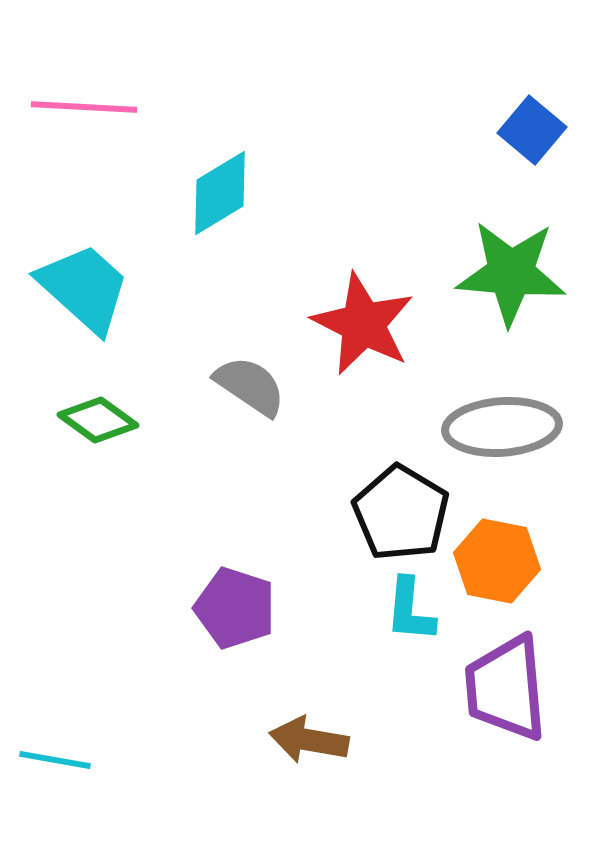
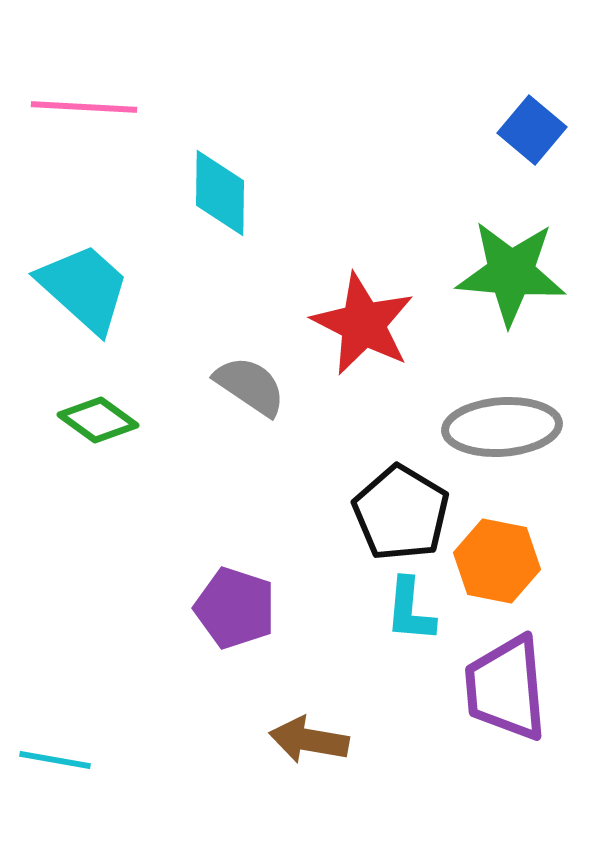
cyan diamond: rotated 58 degrees counterclockwise
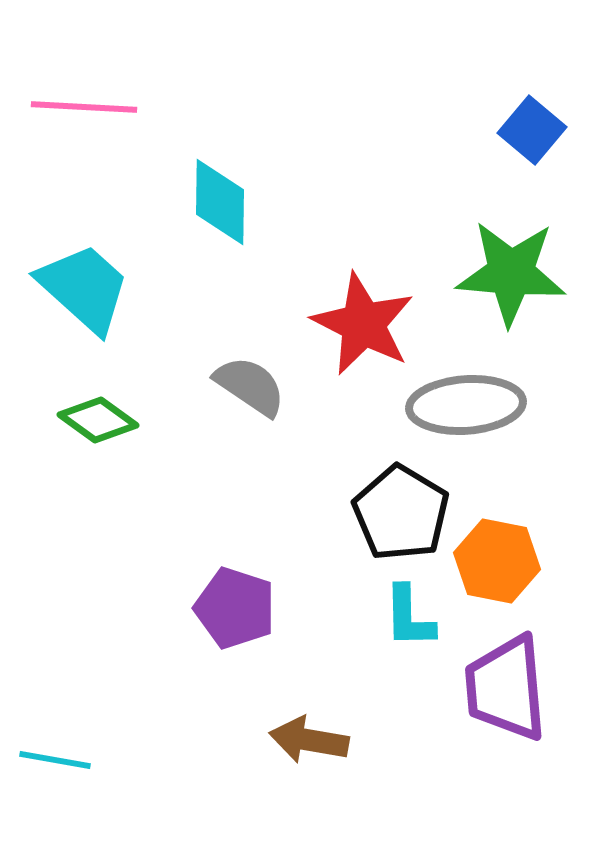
cyan diamond: moved 9 px down
gray ellipse: moved 36 px left, 22 px up
cyan L-shape: moved 1 px left, 7 px down; rotated 6 degrees counterclockwise
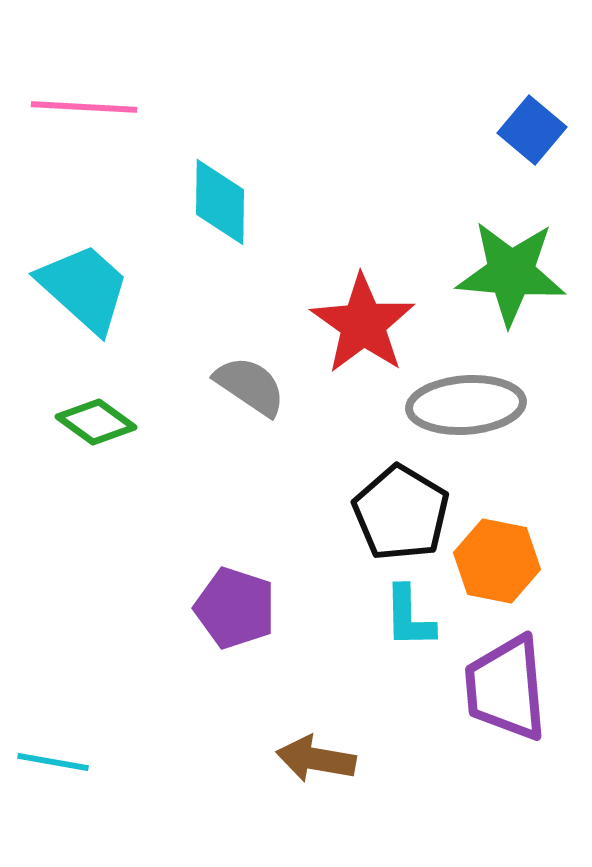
red star: rotated 8 degrees clockwise
green diamond: moved 2 px left, 2 px down
brown arrow: moved 7 px right, 19 px down
cyan line: moved 2 px left, 2 px down
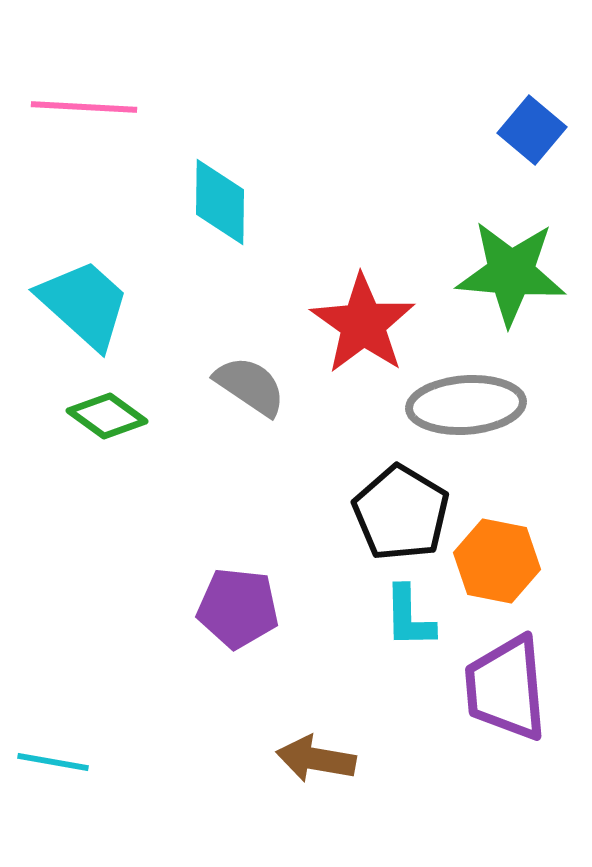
cyan trapezoid: moved 16 px down
green diamond: moved 11 px right, 6 px up
purple pentagon: moved 3 px right; rotated 12 degrees counterclockwise
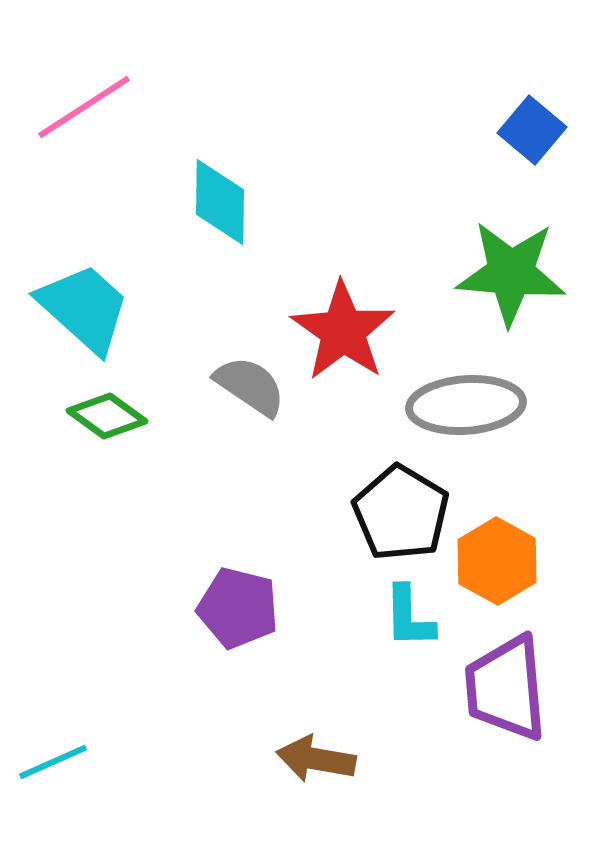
pink line: rotated 36 degrees counterclockwise
cyan trapezoid: moved 4 px down
red star: moved 20 px left, 7 px down
orange hexagon: rotated 18 degrees clockwise
purple pentagon: rotated 8 degrees clockwise
cyan line: rotated 34 degrees counterclockwise
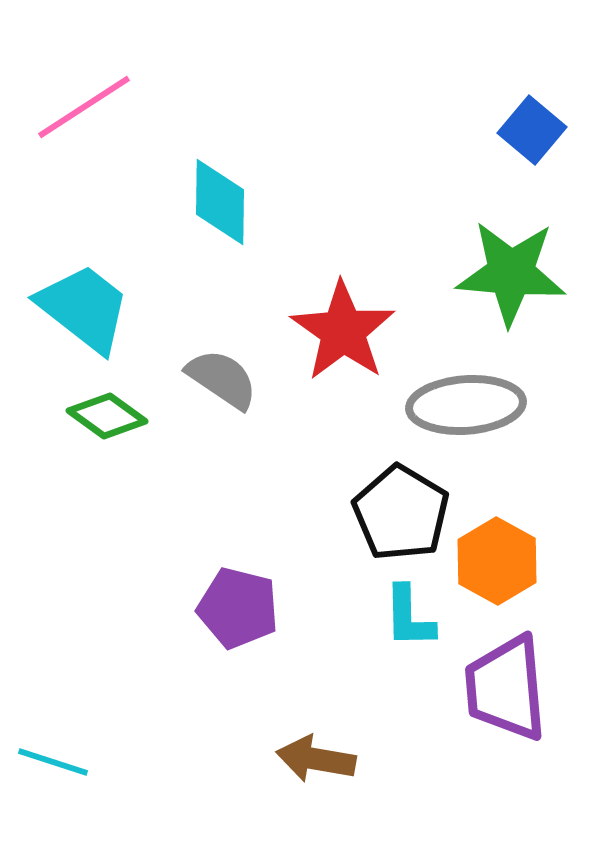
cyan trapezoid: rotated 4 degrees counterclockwise
gray semicircle: moved 28 px left, 7 px up
cyan line: rotated 42 degrees clockwise
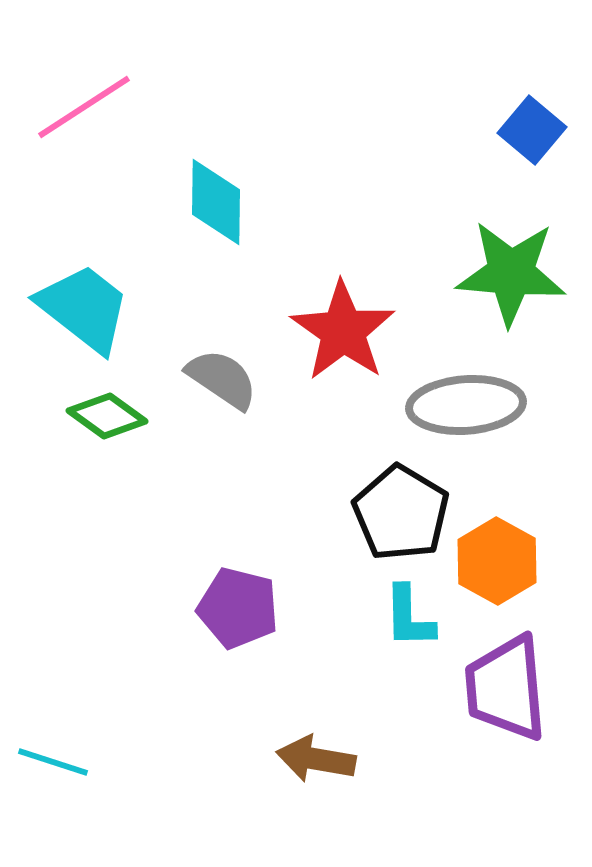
cyan diamond: moved 4 px left
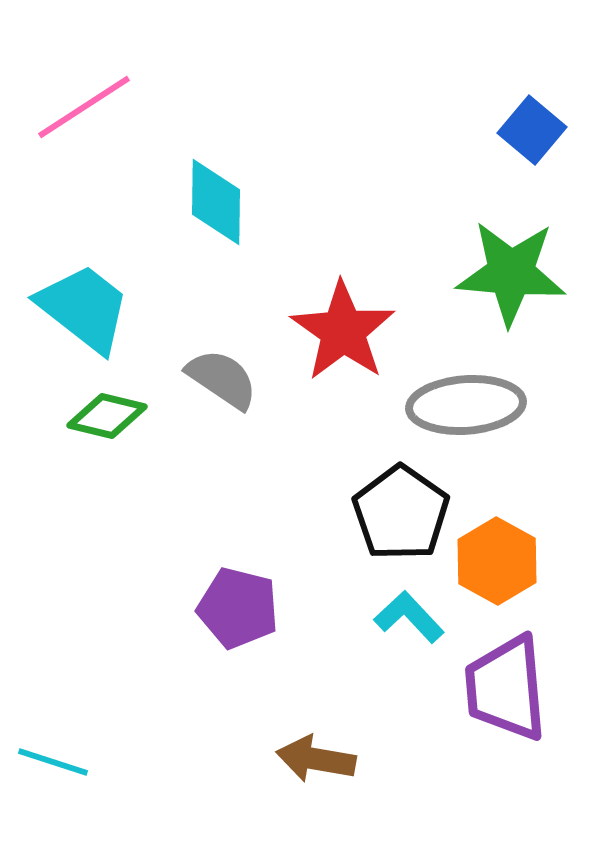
green diamond: rotated 22 degrees counterclockwise
black pentagon: rotated 4 degrees clockwise
cyan L-shape: rotated 138 degrees clockwise
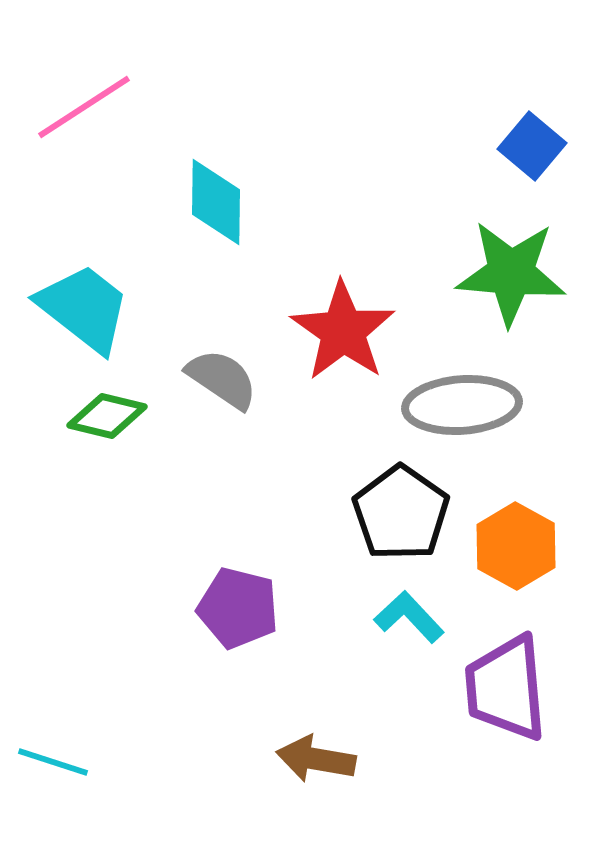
blue square: moved 16 px down
gray ellipse: moved 4 px left
orange hexagon: moved 19 px right, 15 px up
